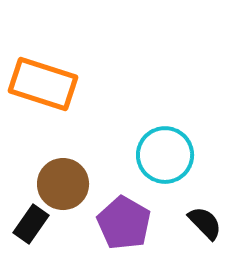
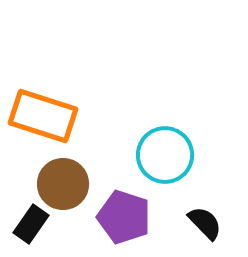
orange rectangle: moved 32 px down
purple pentagon: moved 6 px up; rotated 12 degrees counterclockwise
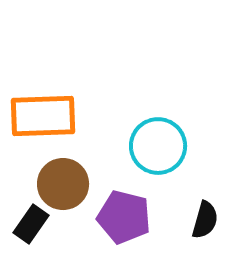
orange rectangle: rotated 20 degrees counterclockwise
cyan circle: moved 7 px left, 9 px up
purple pentagon: rotated 4 degrees counterclockwise
black semicircle: moved 3 px up; rotated 60 degrees clockwise
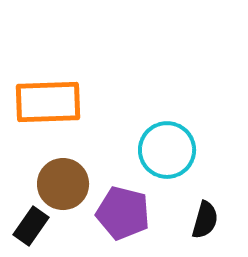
orange rectangle: moved 5 px right, 14 px up
cyan circle: moved 9 px right, 4 px down
purple pentagon: moved 1 px left, 4 px up
black rectangle: moved 2 px down
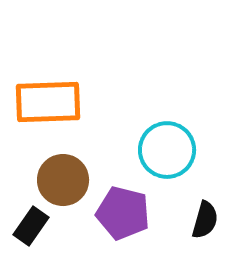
brown circle: moved 4 px up
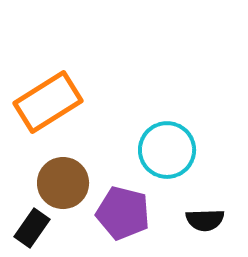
orange rectangle: rotated 30 degrees counterclockwise
brown circle: moved 3 px down
black semicircle: rotated 72 degrees clockwise
black rectangle: moved 1 px right, 2 px down
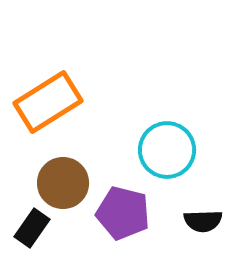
black semicircle: moved 2 px left, 1 px down
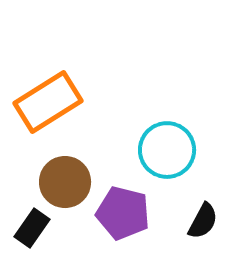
brown circle: moved 2 px right, 1 px up
black semicircle: rotated 60 degrees counterclockwise
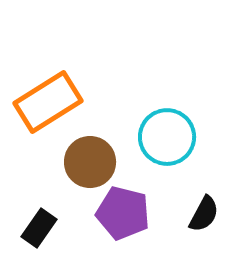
cyan circle: moved 13 px up
brown circle: moved 25 px right, 20 px up
black semicircle: moved 1 px right, 7 px up
black rectangle: moved 7 px right
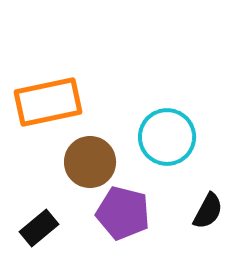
orange rectangle: rotated 20 degrees clockwise
black semicircle: moved 4 px right, 3 px up
black rectangle: rotated 15 degrees clockwise
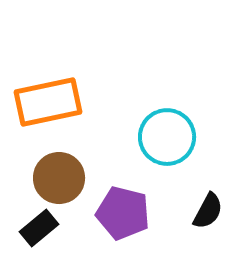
brown circle: moved 31 px left, 16 px down
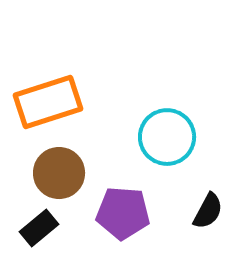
orange rectangle: rotated 6 degrees counterclockwise
brown circle: moved 5 px up
purple pentagon: rotated 10 degrees counterclockwise
